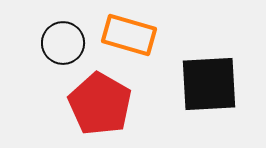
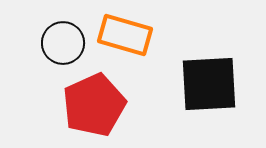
orange rectangle: moved 4 px left
red pentagon: moved 6 px left, 1 px down; rotated 18 degrees clockwise
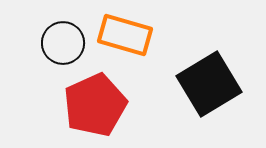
black square: rotated 28 degrees counterclockwise
red pentagon: moved 1 px right
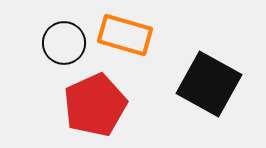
black circle: moved 1 px right
black square: rotated 30 degrees counterclockwise
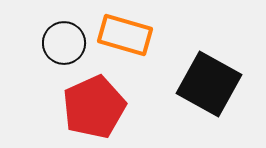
red pentagon: moved 1 px left, 2 px down
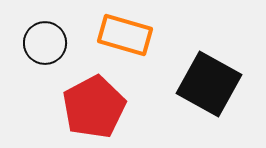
black circle: moved 19 px left
red pentagon: rotated 4 degrees counterclockwise
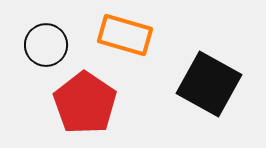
black circle: moved 1 px right, 2 px down
red pentagon: moved 9 px left, 4 px up; rotated 10 degrees counterclockwise
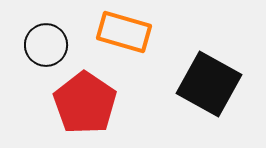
orange rectangle: moved 1 px left, 3 px up
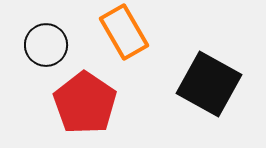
orange rectangle: rotated 44 degrees clockwise
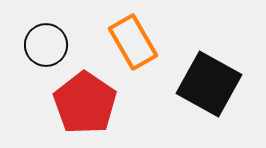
orange rectangle: moved 9 px right, 10 px down
